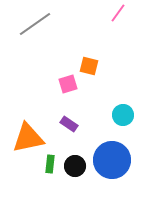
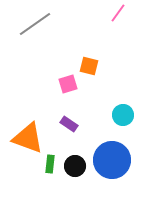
orange triangle: rotated 32 degrees clockwise
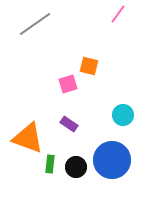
pink line: moved 1 px down
black circle: moved 1 px right, 1 px down
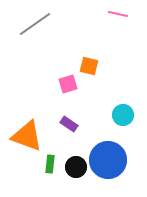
pink line: rotated 66 degrees clockwise
orange triangle: moved 1 px left, 2 px up
blue circle: moved 4 px left
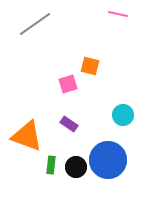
orange square: moved 1 px right
green rectangle: moved 1 px right, 1 px down
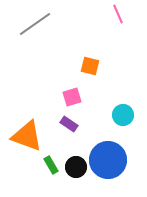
pink line: rotated 54 degrees clockwise
pink square: moved 4 px right, 13 px down
green rectangle: rotated 36 degrees counterclockwise
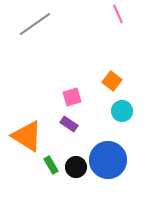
orange square: moved 22 px right, 15 px down; rotated 24 degrees clockwise
cyan circle: moved 1 px left, 4 px up
orange triangle: rotated 12 degrees clockwise
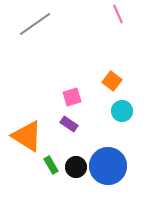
blue circle: moved 6 px down
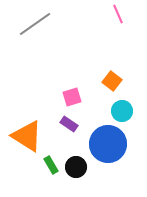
blue circle: moved 22 px up
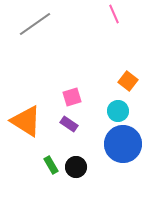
pink line: moved 4 px left
orange square: moved 16 px right
cyan circle: moved 4 px left
orange triangle: moved 1 px left, 15 px up
blue circle: moved 15 px right
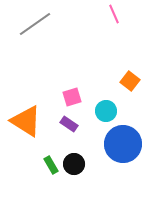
orange square: moved 2 px right
cyan circle: moved 12 px left
black circle: moved 2 px left, 3 px up
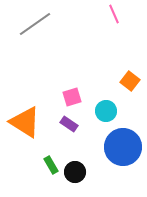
orange triangle: moved 1 px left, 1 px down
blue circle: moved 3 px down
black circle: moved 1 px right, 8 px down
